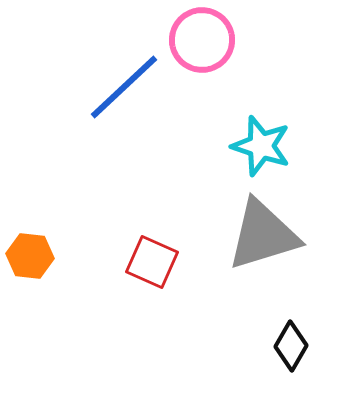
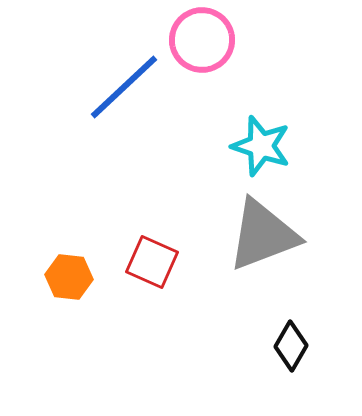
gray triangle: rotated 4 degrees counterclockwise
orange hexagon: moved 39 px right, 21 px down
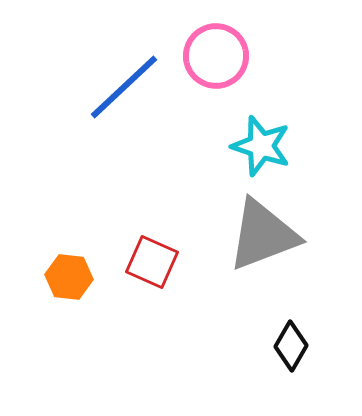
pink circle: moved 14 px right, 16 px down
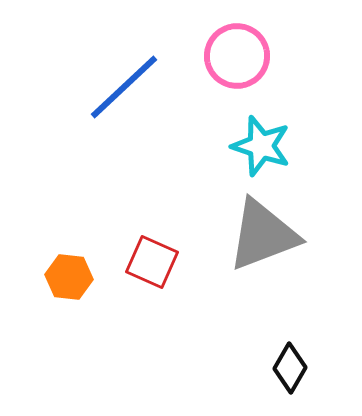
pink circle: moved 21 px right
black diamond: moved 1 px left, 22 px down
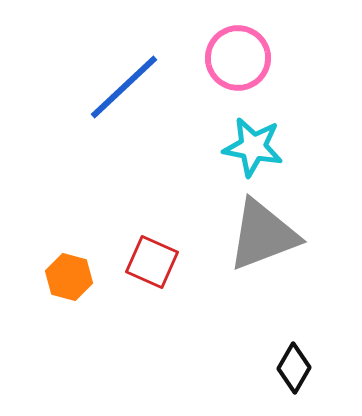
pink circle: moved 1 px right, 2 px down
cyan star: moved 8 px left, 1 px down; rotated 8 degrees counterclockwise
orange hexagon: rotated 9 degrees clockwise
black diamond: moved 4 px right
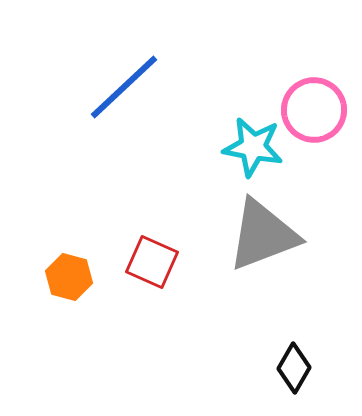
pink circle: moved 76 px right, 52 px down
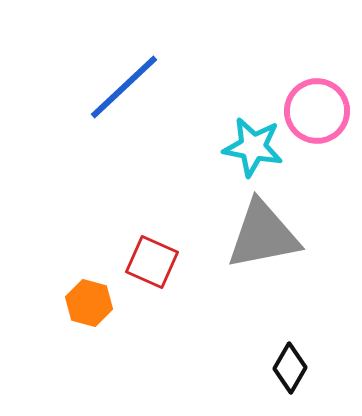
pink circle: moved 3 px right, 1 px down
gray triangle: rotated 10 degrees clockwise
orange hexagon: moved 20 px right, 26 px down
black diamond: moved 4 px left
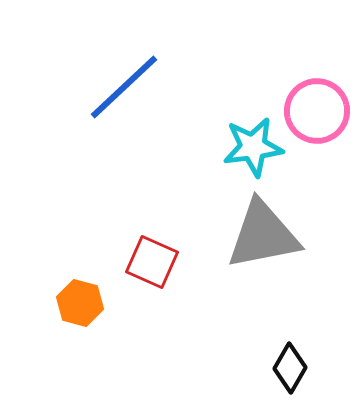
cyan star: rotated 18 degrees counterclockwise
orange hexagon: moved 9 px left
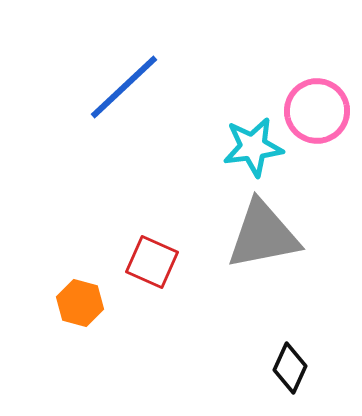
black diamond: rotated 6 degrees counterclockwise
